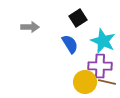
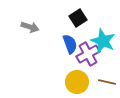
gray arrow: rotated 18 degrees clockwise
blue semicircle: rotated 12 degrees clockwise
purple cross: moved 12 px left, 12 px up; rotated 30 degrees counterclockwise
yellow circle: moved 8 px left
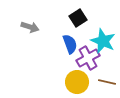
purple cross: moved 4 px down
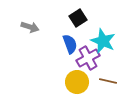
brown line: moved 1 px right, 1 px up
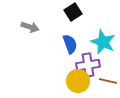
black square: moved 5 px left, 6 px up
cyan star: moved 1 px down
purple cross: moved 7 px down; rotated 20 degrees clockwise
yellow circle: moved 1 px right, 1 px up
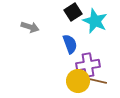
cyan star: moved 8 px left, 21 px up
brown line: moved 10 px left
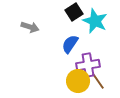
black square: moved 1 px right
blue semicircle: rotated 126 degrees counterclockwise
brown line: rotated 42 degrees clockwise
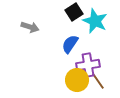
yellow circle: moved 1 px left, 1 px up
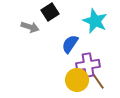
black square: moved 24 px left
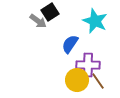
gray arrow: moved 8 px right, 6 px up; rotated 18 degrees clockwise
purple cross: rotated 10 degrees clockwise
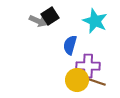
black square: moved 4 px down
gray arrow: rotated 12 degrees counterclockwise
blue semicircle: moved 1 px down; rotated 18 degrees counterclockwise
purple cross: moved 1 px down
brown line: moved 1 px left, 1 px down; rotated 36 degrees counterclockwise
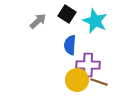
black square: moved 17 px right, 2 px up; rotated 24 degrees counterclockwise
gray arrow: rotated 66 degrees counterclockwise
blue semicircle: rotated 12 degrees counterclockwise
purple cross: moved 1 px up
brown line: moved 2 px right
